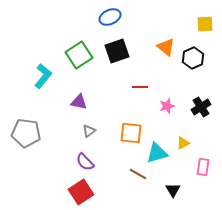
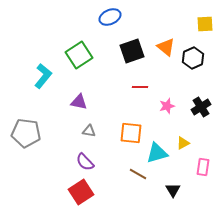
black square: moved 15 px right
gray triangle: rotated 48 degrees clockwise
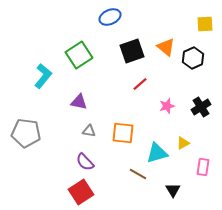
red line: moved 3 px up; rotated 42 degrees counterclockwise
orange square: moved 8 px left
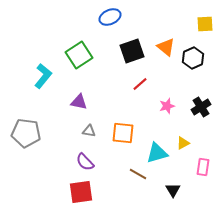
red square: rotated 25 degrees clockwise
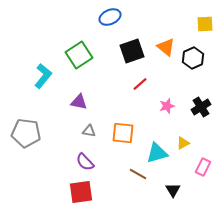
pink rectangle: rotated 18 degrees clockwise
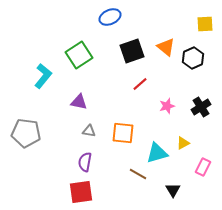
purple semicircle: rotated 54 degrees clockwise
